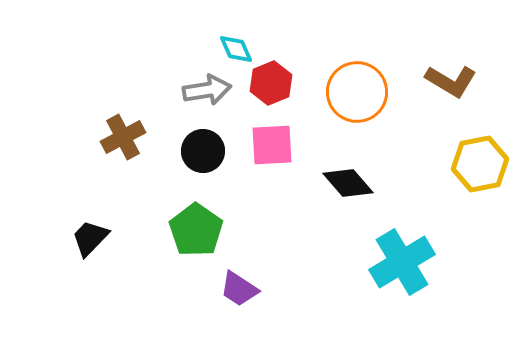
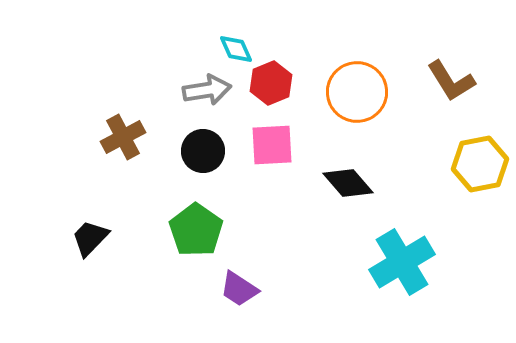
brown L-shape: rotated 27 degrees clockwise
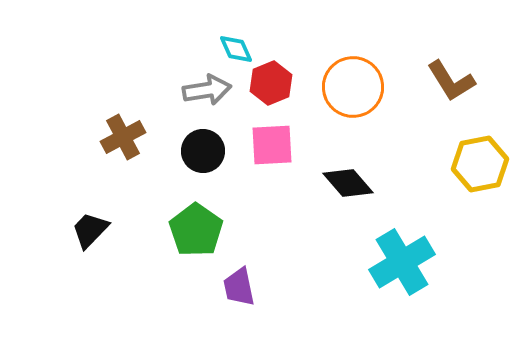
orange circle: moved 4 px left, 5 px up
black trapezoid: moved 8 px up
purple trapezoid: moved 2 px up; rotated 45 degrees clockwise
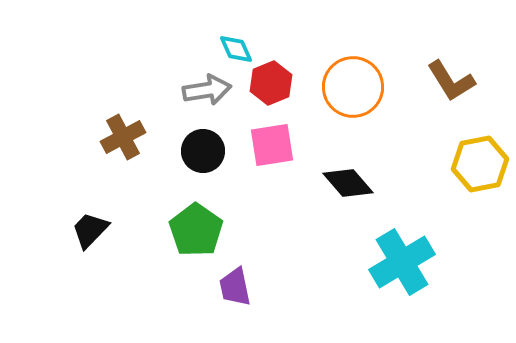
pink square: rotated 6 degrees counterclockwise
purple trapezoid: moved 4 px left
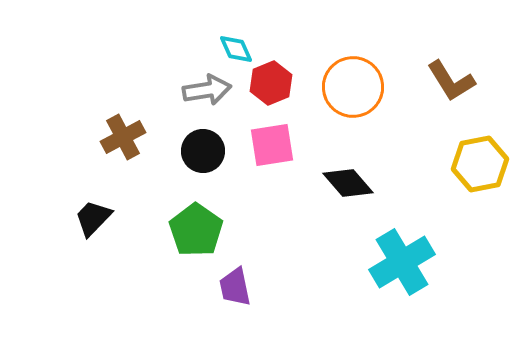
black trapezoid: moved 3 px right, 12 px up
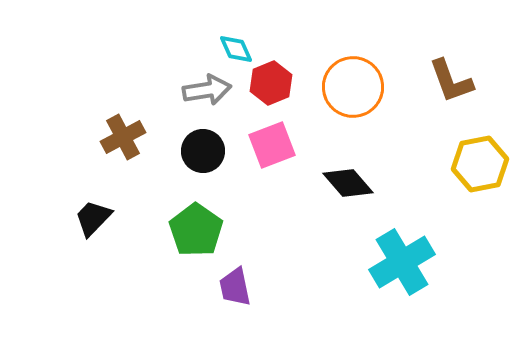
brown L-shape: rotated 12 degrees clockwise
pink square: rotated 12 degrees counterclockwise
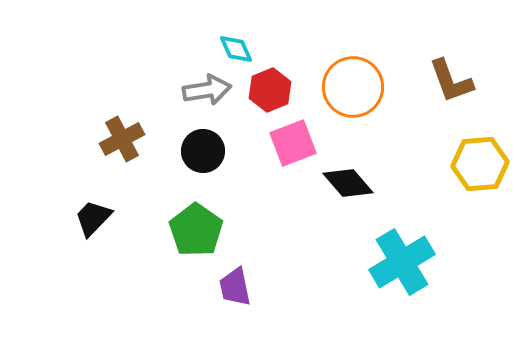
red hexagon: moved 1 px left, 7 px down
brown cross: moved 1 px left, 2 px down
pink square: moved 21 px right, 2 px up
yellow hexagon: rotated 6 degrees clockwise
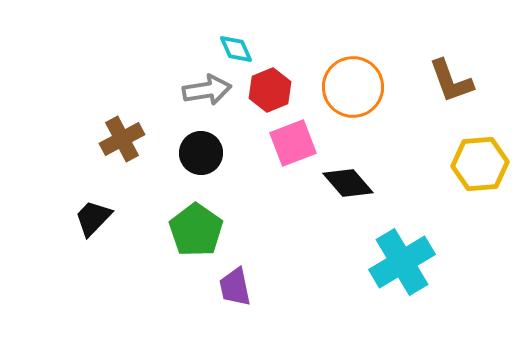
black circle: moved 2 px left, 2 px down
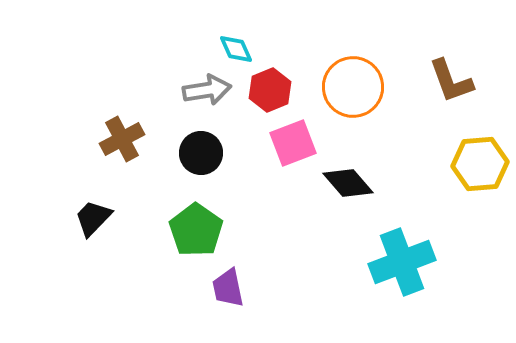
cyan cross: rotated 10 degrees clockwise
purple trapezoid: moved 7 px left, 1 px down
